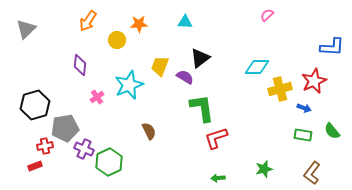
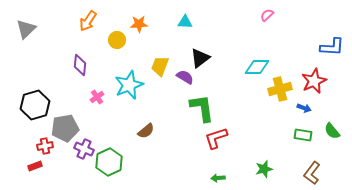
brown semicircle: moved 3 px left; rotated 78 degrees clockwise
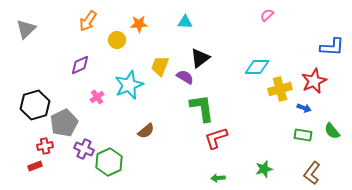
purple diamond: rotated 60 degrees clockwise
gray pentagon: moved 1 px left, 5 px up; rotated 16 degrees counterclockwise
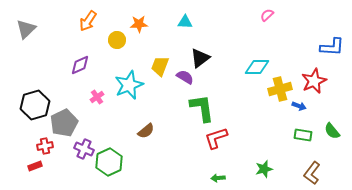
blue arrow: moved 5 px left, 2 px up
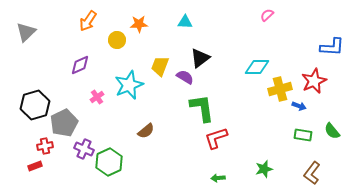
gray triangle: moved 3 px down
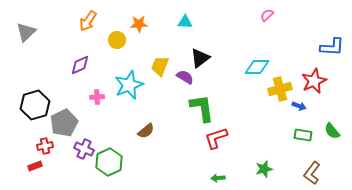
pink cross: rotated 32 degrees clockwise
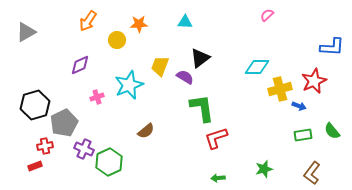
gray triangle: rotated 15 degrees clockwise
pink cross: rotated 16 degrees counterclockwise
green rectangle: rotated 18 degrees counterclockwise
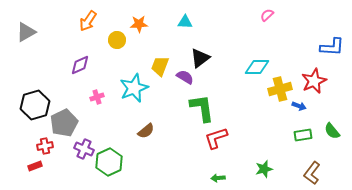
cyan star: moved 5 px right, 3 px down
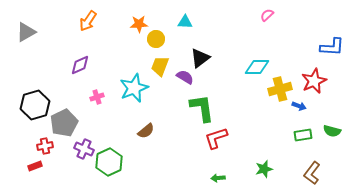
yellow circle: moved 39 px right, 1 px up
green semicircle: rotated 36 degrees counterclockwise
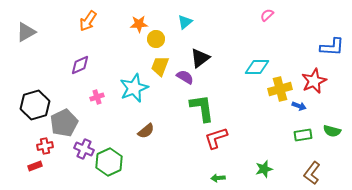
cyan triangle: rotated 42 degrees counterclockwise
